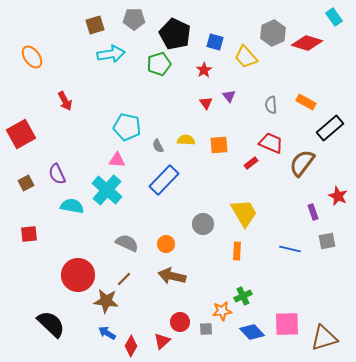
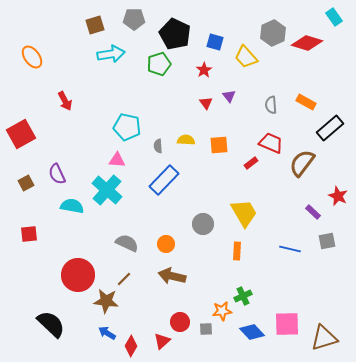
gray semicircle at (158, 146): rotated 24 degrees clockwise
purple rectangle at (313, 212): rotated 28 degrees counterclockwise
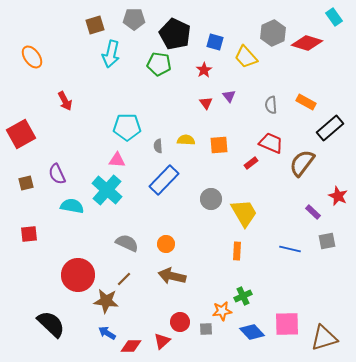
cyan arrow at (111, 54): rotated 112 degrees clockwise
green pentagon at (159, 64): rotated 25 degrees clockwise
cyan pentagon at (127, 127): rotated 12 degrees counterclockwise
brown square at (26, 183): rotated 14 degrees clockwise
gray circle at (203, 224): moved 8 px right, 25 px up
red diamond at (131, 346): rotated 60 degrees clockwise
